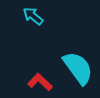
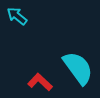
cyan arrow: moved 16 px left
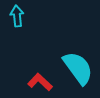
cyan arrow: rotated 45 degrees clockwise
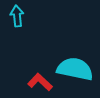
cyan semicircle: moved 3 px left, 1 px down; rotated 42 degrees counterclockwise
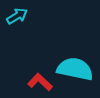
cyan arrow: rotated 65 degrees clockwise
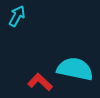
cyan arrow: rotated 30 degrees counterclockwise
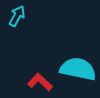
cyan semicircle: moved 3 px right
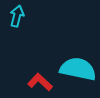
cyan arrow: rotated 15 degrees counterclockwise
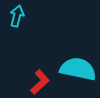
red L-shape: rotated 95 degrees clockwise
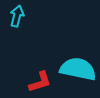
red L-shape: rotated 25 degrees clockwise
